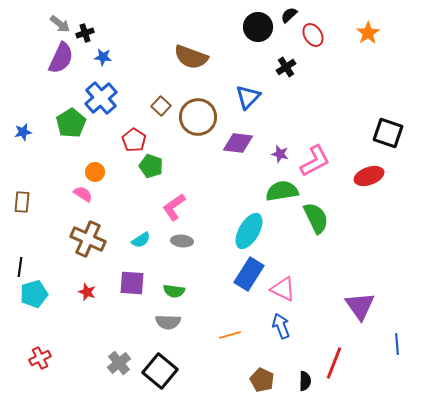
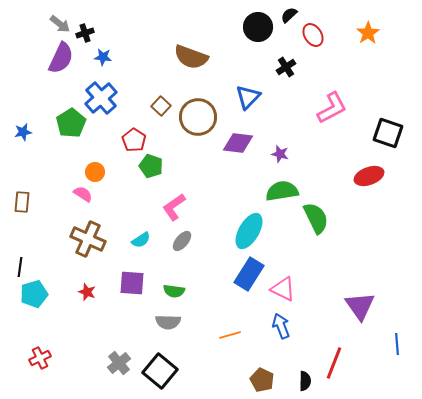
pink L-shape at (315, 161): moved 17 px right, 53 px up
gray ellipse at (182, 241): rotated 55 degrees counterclockwise
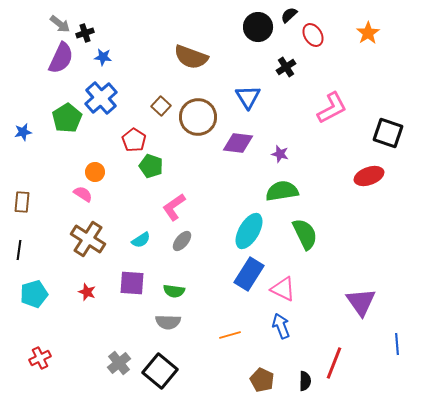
blue triangle at (248, 97): rotated 16 degrees counterclockwise
green pentagon at (71, 123): moved 4 px left, 5 px up
green semicircle at (316, 218): moved 11 px left, 16 px down
brown cross at (88, 239): rotated 8 degrees clockwise
black line at (20, 267): moved 1 px left, 17 px up
purple triangle at (360, 306): moved 1 px right, 4 px up
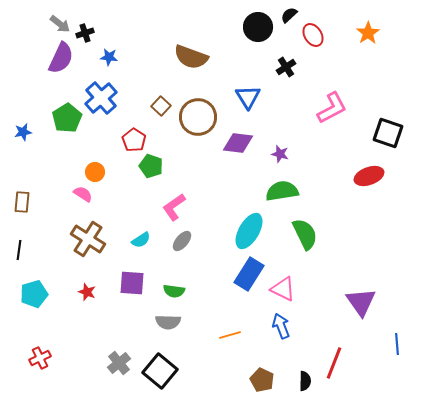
blue star at (103, 57): moved 6 px right
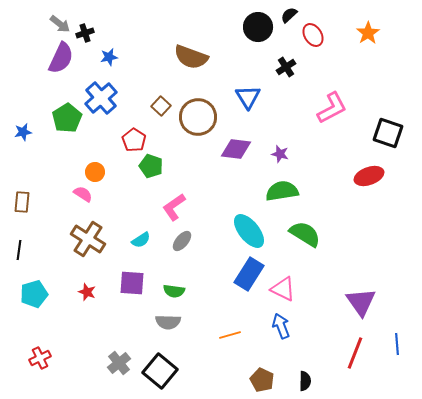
blue star at (109, 57): rotated 18 degrees counterclockwise
purple diamond at (238, 143): moved 2 px left, 6 px down
cyan ellipse at (249, 231): rotated 69 degrees counterclockwise
green semicircle at (305, 234): rotated 32 degrees counterclockwise
red line at (334, 363): moved 21 px right, 10 px up
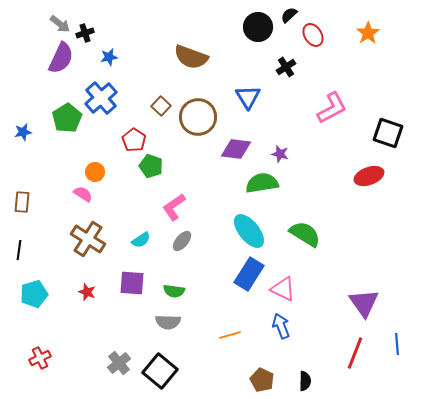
green semicircle at (282, 191): moved 20 px left, 8 px up
purple triangle at (361, 302): moved 3 px right, 1 px down
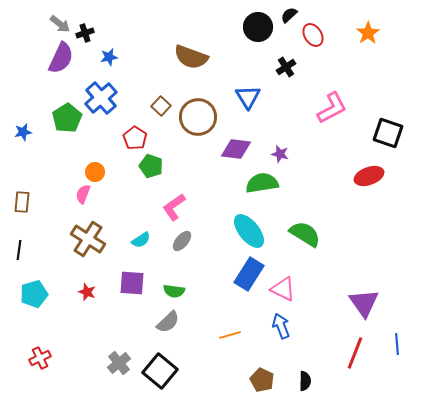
red pentagon at (134, 140): moved 1 px right, 2 px up
pink semicircle at (83, 194): rotated 102 degrees counterclockwise
gray semicircle at (168, 322): rotated 45 degrees counterclockwise
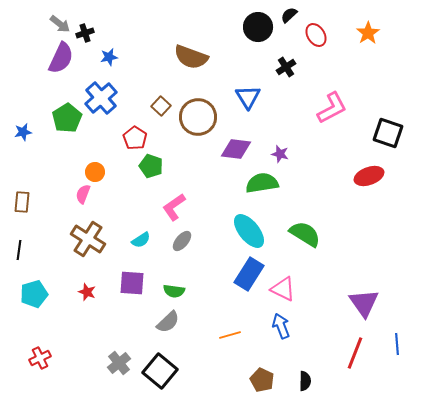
red ellipse at (313, 35): moved 3 px right
